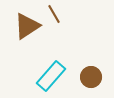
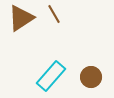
brown triangle: moved 6 px left, 8 px up
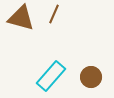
brown line: rotated 54 degrees clockwise
brown triangle: rotated 48 degrees clockwise
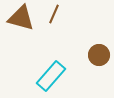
brown circle: moved 8 px right, 22 px up
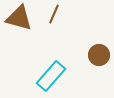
brown triangle: moved 2 px left
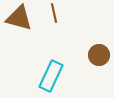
brown line: moved 1 px up; rotated 36 degrees counterclockwise
cyan rectangle: rotated 16 degrees counterclockwise
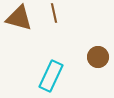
brown circle: moved 1 px left, 2 px down
